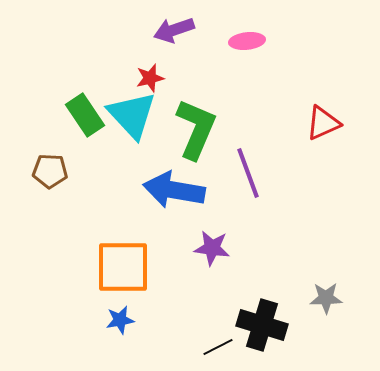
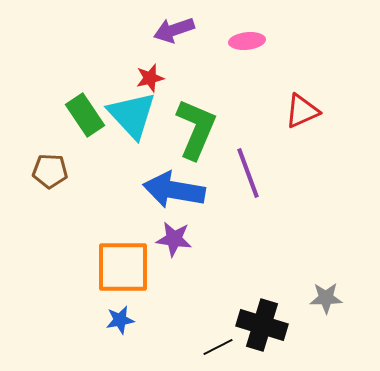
red triangle: moved 21 px left, 12 px up
purple star: moved 38 px left, 9 px up
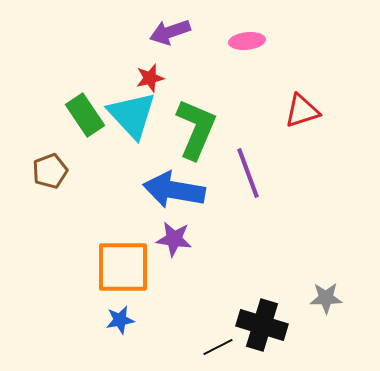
purple arrow: moved 4 px left, 2 px down
red triangle: rotated 6 degrees clockwise
brown pentagon: rotated 24 degrees counterclockwise
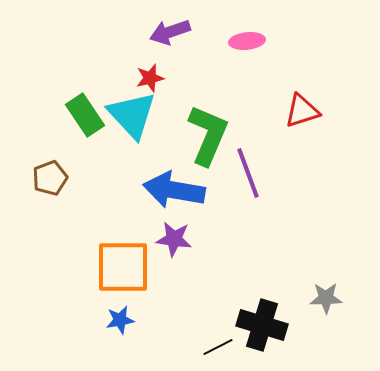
green L-shape: moved 12 px right, 6 px down
brown pentagon: moved 7 px down
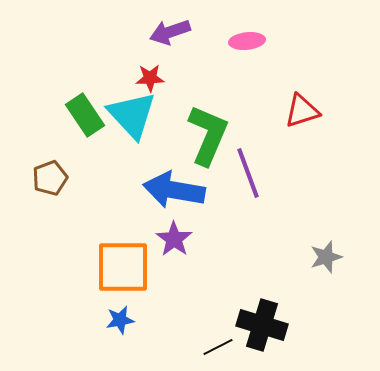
red star: rotated 12 degrees clockwise
purple star: rotated 27 degrees clockwise
gray star: moved 41 px up; rotated 16 degrees counterclockwise
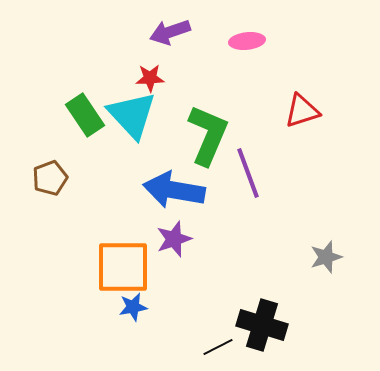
purple star: rotated 18 degrees clockwise
blue star: moved 13 px right, 13 px up
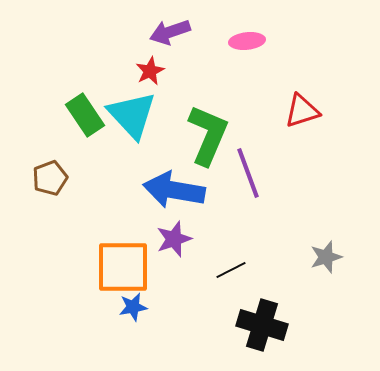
red star: moved 7 px up; rotated 24 degrees counterclockwise
black line: moved 13 px right, 77 px up
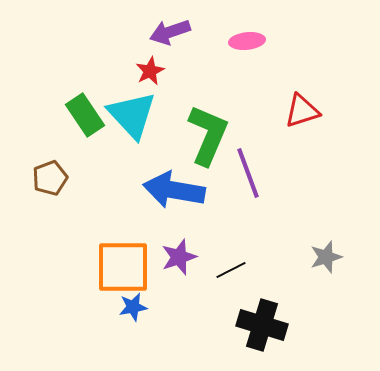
purple star: moved 5 px right, 18 px down
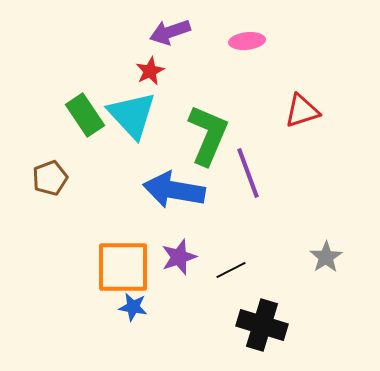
gray star: rotated 16 degrees counterclockwise
blue star: rotated 20 degrees clockwise
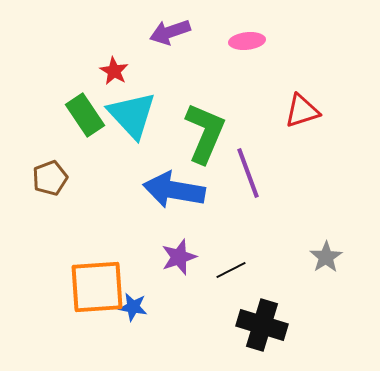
red star: moved 36 px left; rotated 16 degrees counterclockwise
green L-shape: moved 3 px left, 2 px up
orange square: moved 26 px left, 20 px down; rotated 4 degrees counterclockwise
